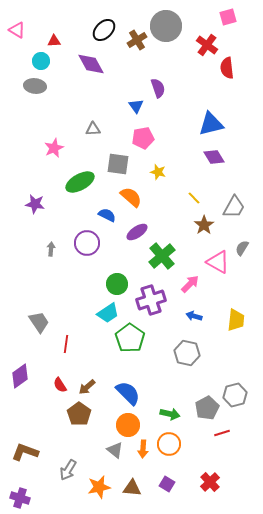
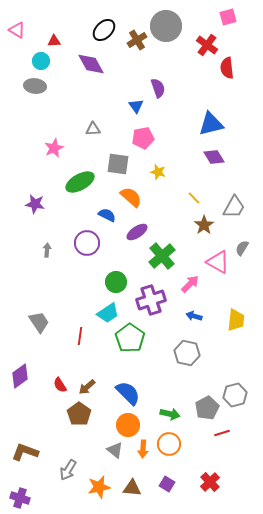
gray arrow at (51, 249): moved 4 px left, 1 px down
green circle at (117, 284): moved 1 px left, 2 px up
red line at (66, 344): moved 14 px right, 8 px up
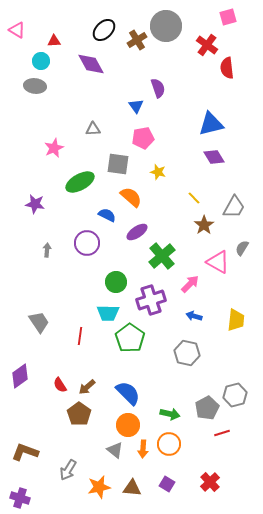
cyan trapezoid at (108, 313): rotated 35 degrees clockwise
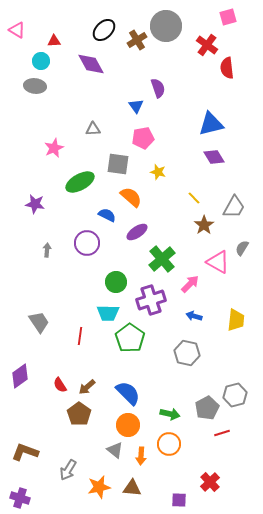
green cross at (162, 256): moved 3 px down
orange arrow at (143, 449): moved 2 px left, 7 px down
purple square at (167, 484): moved 12 px right, 16 px down; rotated 28 degrees counterclockwise
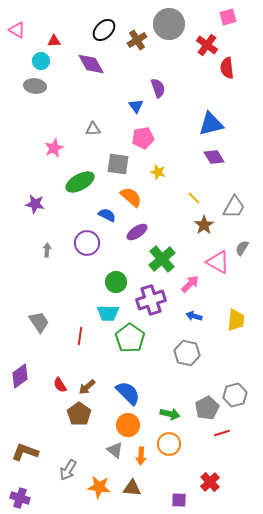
gray circle at (166, 26): moved 3 px right, 2 px up
orange star at (99, 487): rotated 20 degrees clockwise
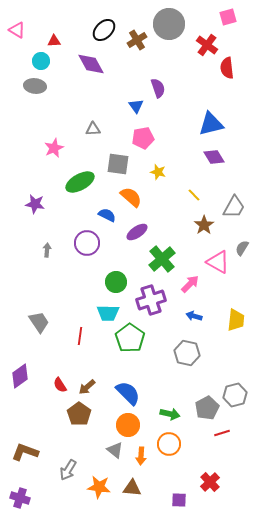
yellow line at (194, 198): moved 3 px up
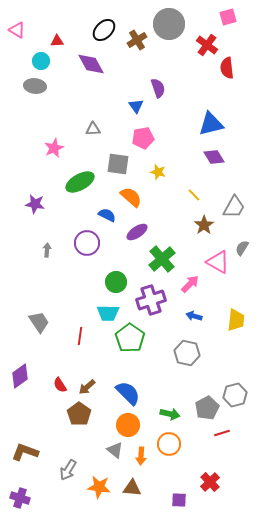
red triangle at (54, 41): moved 3 px right
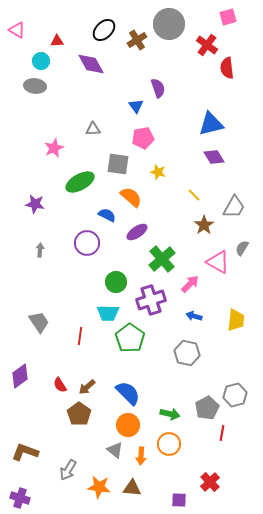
gray arrow at (47, 250): moved 7 px left
red line at (222, 433): rotated 63 degrees counterclockwise
